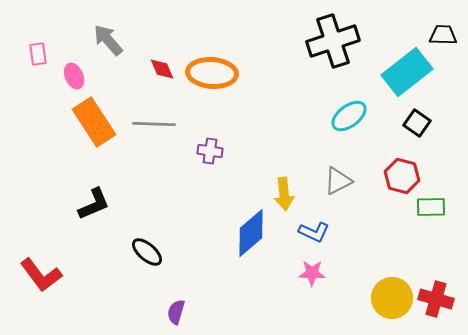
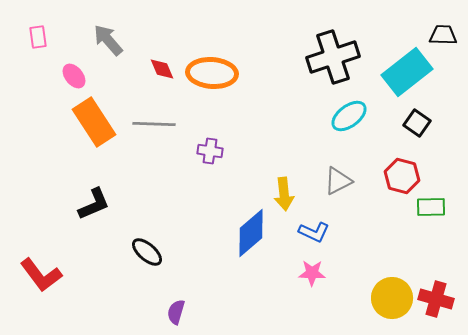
black cross: moved 16 px down
pink rectangle: moved 17 px up
pink ellipse: rotated 15 degrees counterclockwise
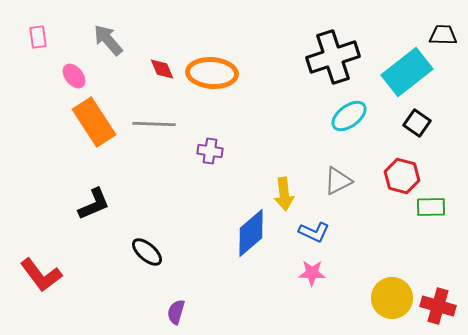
red cross: moved 2 px right, 7 px down
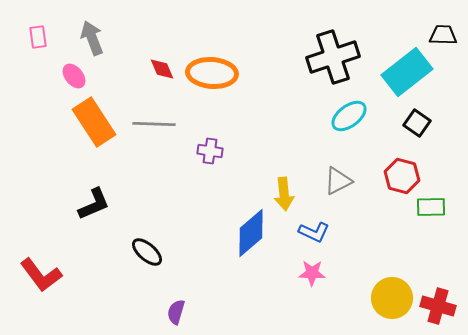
gray arrow: moved 16 px left, 2 px up; rotated 20 degrees clockwise
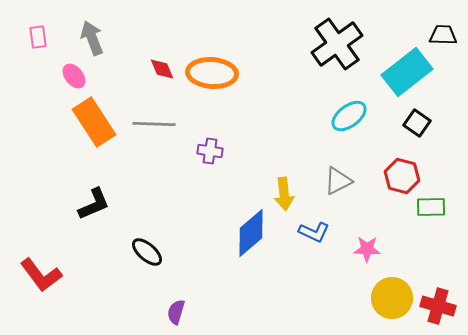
black cross: moved 4 px right, 13 px up; rotated 18 degrees counterclockwise
pink star: moved 55 px right, 24 px up
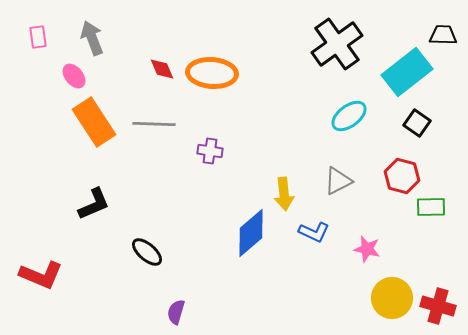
pink star: rotated 12 degrees clockwise
red L-shape: rotated 30 degrees counterclockwise
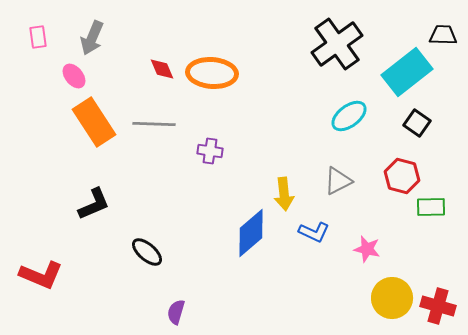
gray arrow: rotated 136 degrees counterclockwise
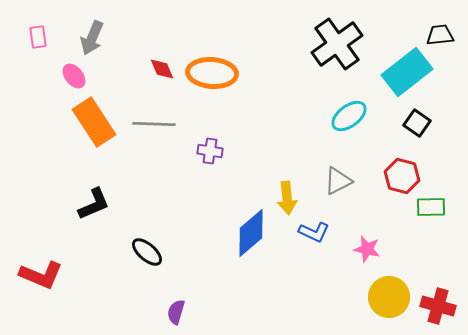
black trapezoid: moved 3 px left; rotated 8 degrees counterclockwise
yellow arrow: moved 3 px right, 4 px down
yellow circle: moved 3 px left, 1 px up
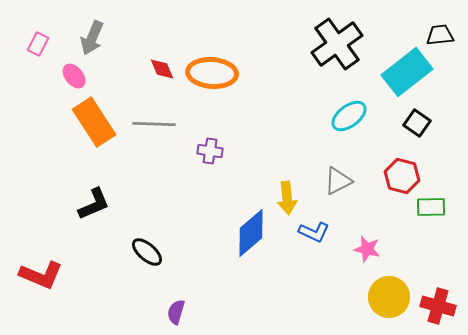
pink rectangle: moved 7 px down; rotated 35 degrees clockwise
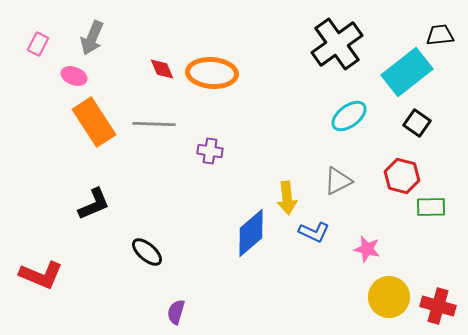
pink ellipse: rotated 30 degrees counterclockwise
